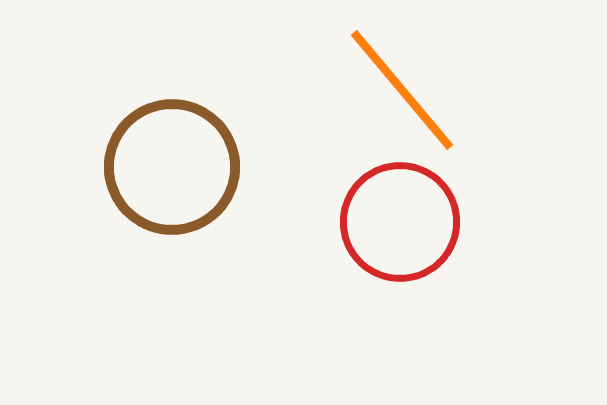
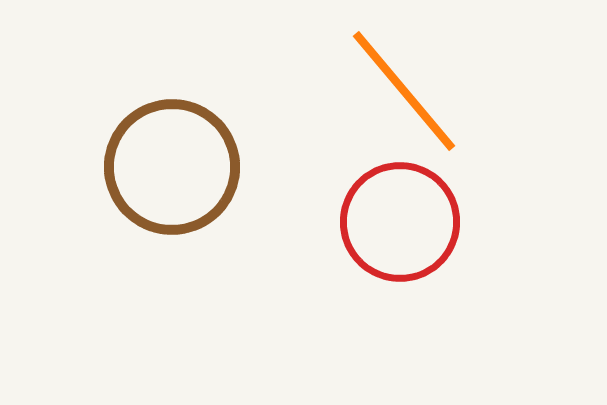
orange line: moved 2 px right, 1 px down
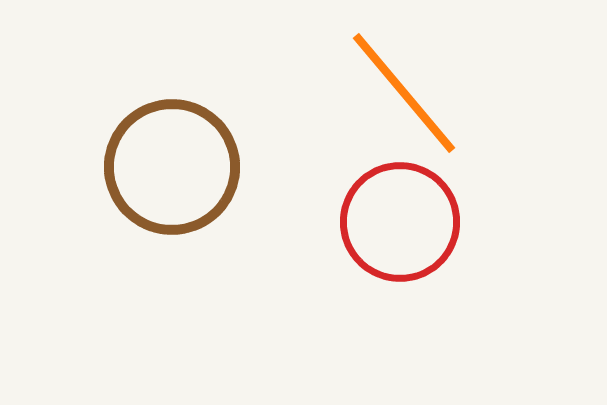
orange line: moved 2 px down
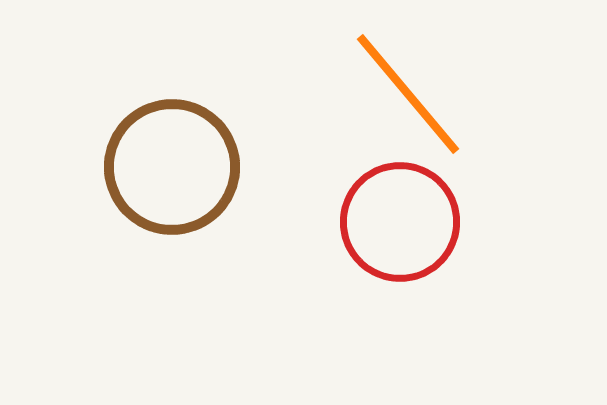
orange line: moved 4 px right, 1 px down
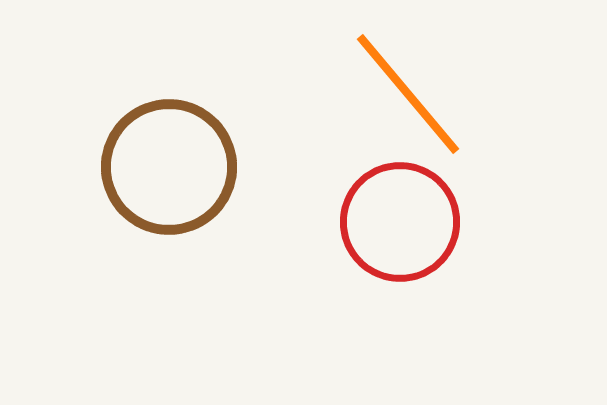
brown circle: moved 3 px left
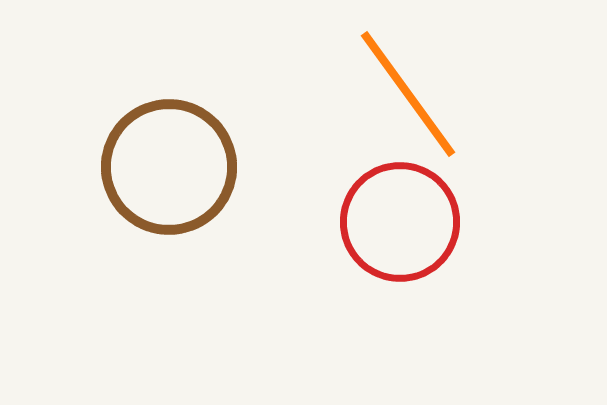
orange line: rotated 4 degrees clockwise
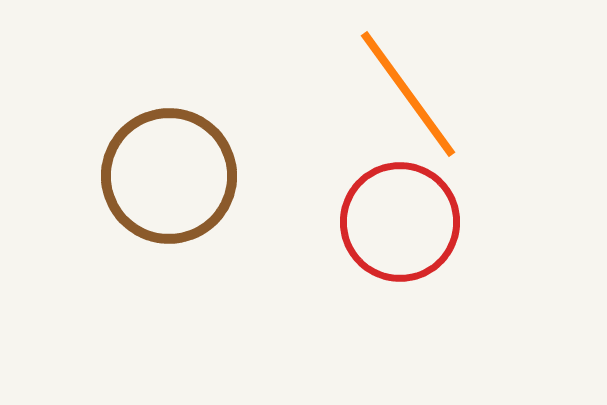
brown circle: moved 9 px down
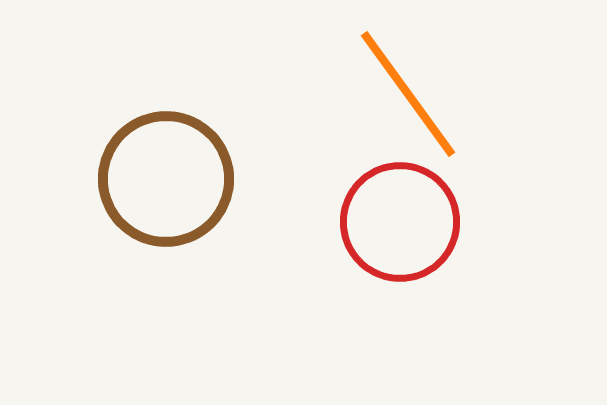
brown circle: moved 3 px left, 3 px down
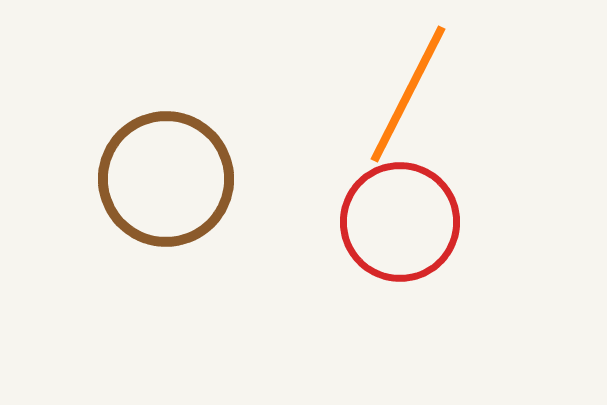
orange line: rotated 63 degrees clockwise
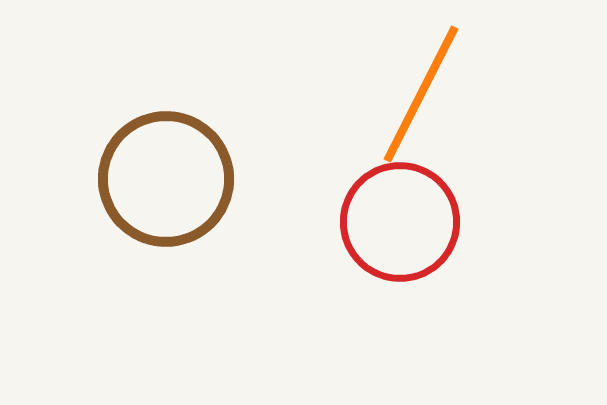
orange line: moved 13 px right
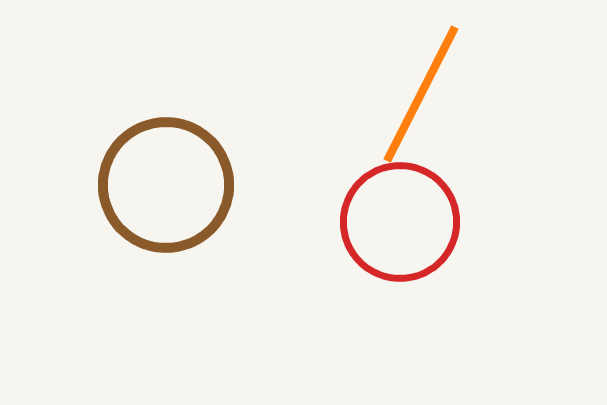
brown circle: moved 6 px down
